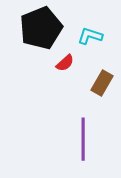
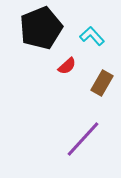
cyan L-shape: moved 2 px right; rotated 30 degrees clockwise
red semicircle: moved 2 px right, 3 px down
purple line: rotated 42 degrees clockwise
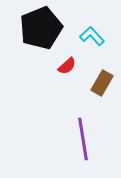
purple line: rotated 51 degrees counterclockwise
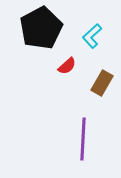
black pentagon: rotated 6 degrees counterclockwise
cyan L-shape: rotated 90 degrees counterclockwise
purple line: rotated 12 degrees clockwise
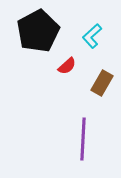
black pentagon: moved 3 px left, 3 px down
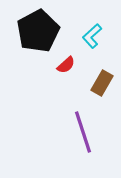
red semicircle: moved 1 px left, 1 px up
purple line: moved 7 px up; rotated 21 degrees counterclockwise
